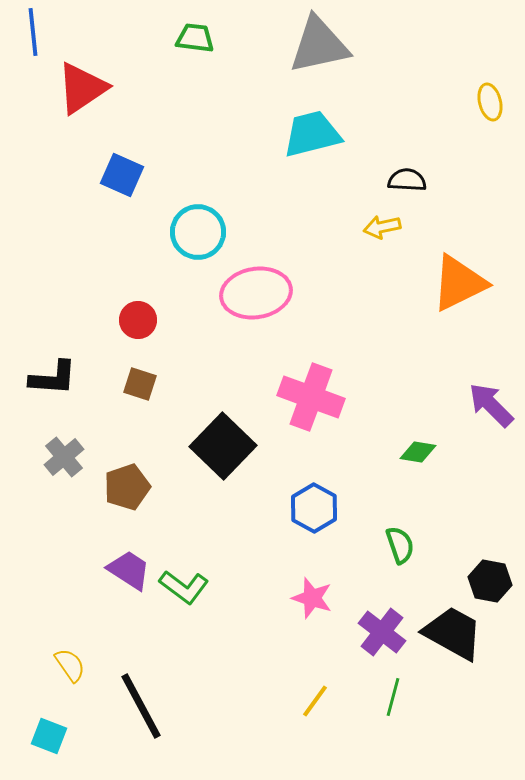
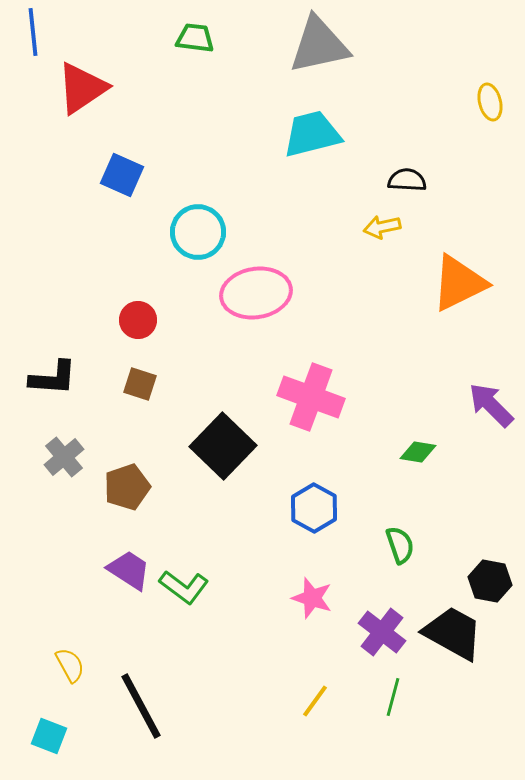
yellow semicircle: rotated 6 degrees clockwise
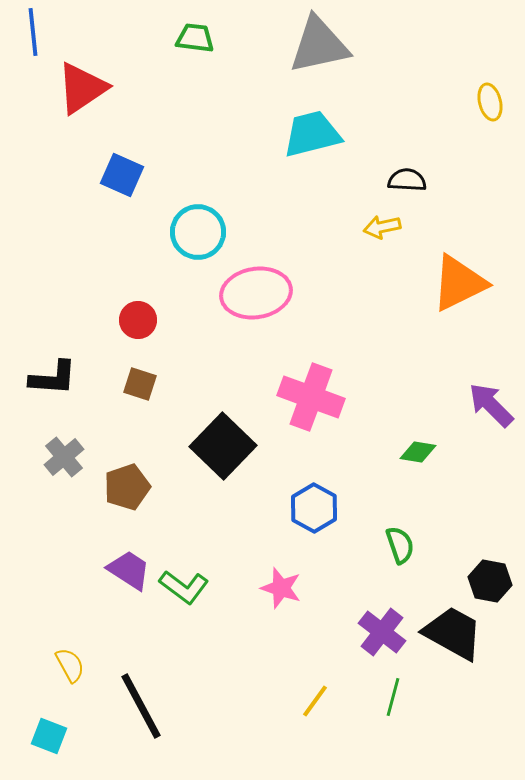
pink star: moved 31 px left, 10 px up
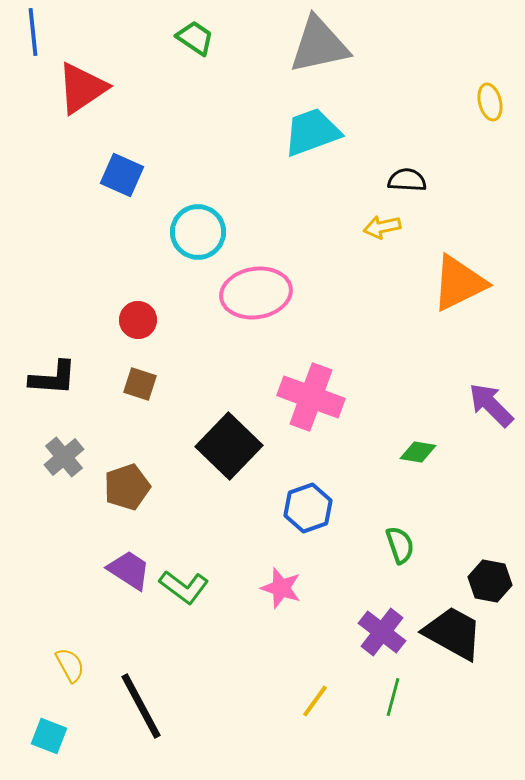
green trapezoid: rotated 27 degrees clockwise
cyan trapezoid: moved 2 px up; rotated 6 degrees counterclockwise
black square: moved 6 px right
blue hexagon: moved 6 px left; rotated 12 degrees clockwise
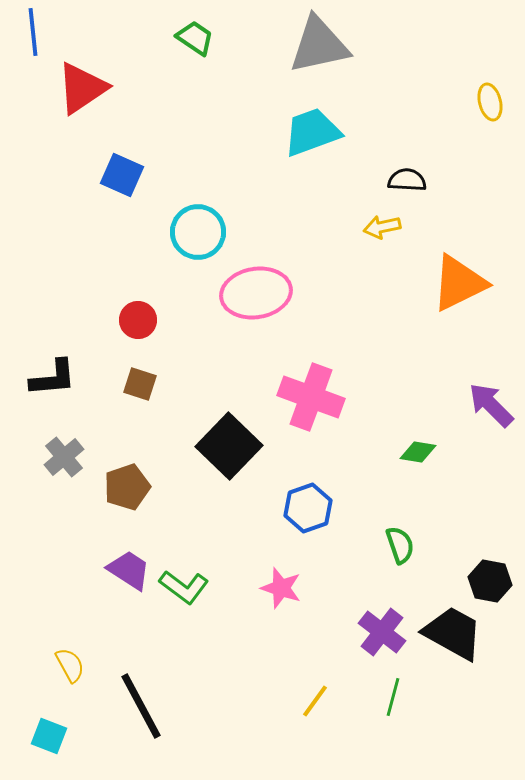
black L-shape: rotated 9 degrees counterclockwise
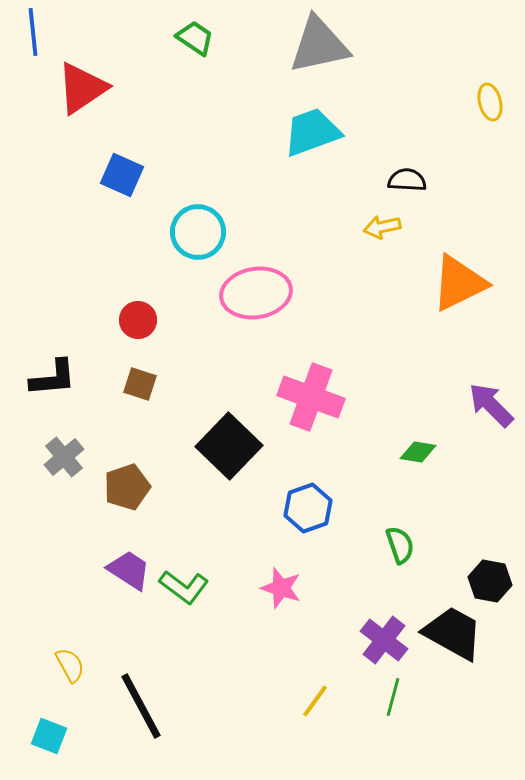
purple cross: moved 2 px right, 8 px down
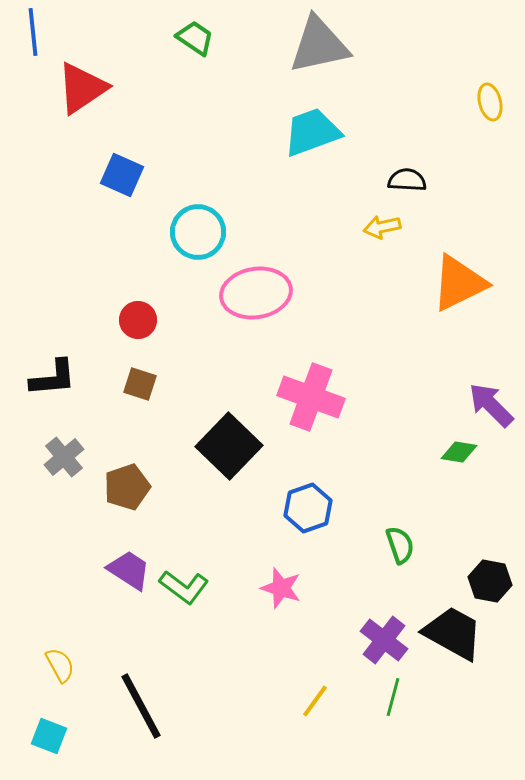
green diamond: moved 41 px right
yellow semicircle: moved 10 px left
